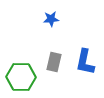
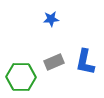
gray rectangle: rotated 54 degrees clockwise
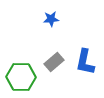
gray rectangle: rotated 18 degrees counterclockwise
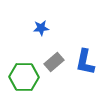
blue star: moved 10 px left, 9 px down
green hexagon: moved 3 px right
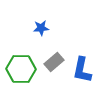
blue L-shape: moved 3 px left, 8 px down
green hexagon: moved 3 px left, 8 px up
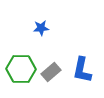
gray rectangle: moved 3 px left, 10 px down
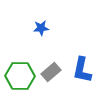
green hexagon: moved 1 px left, 7 px down
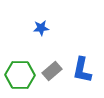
gray rectangle: moved 1 px right, 1 px up
green hexagon: moved 1 px up
